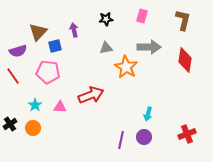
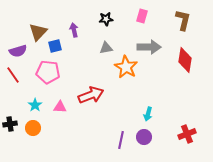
red line: moved 1 px up
black cross: rotated 24 degrees clockwise
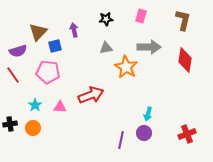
pink rectangle: moved 1 px left
purple circle: moved 4 px up
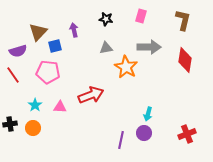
black star: rotated 16 degrees clockwise
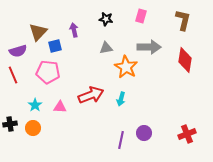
red line: rotated 12 degrees clockwise
cyan arrow: moved 27 px left, 15 px up
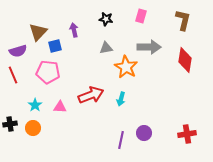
red cross: rotated 12 degrees clockwise
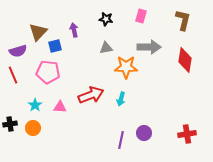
orange star: rotated 30 degrees counterclockwise
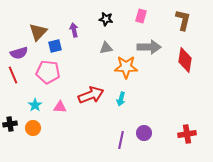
purple semicircle: moved 1 px right, 2 px down
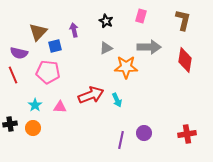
black star: moved 2 px down; rotated 16 degrees clockwise
gray triangle: rotated 16 degrees counterclockwise
purple semicircle: rotated 30 degrees clockwise
cyan arrow: moved 4 px left, 1 px down; rotated 40 degrees counterclockwise
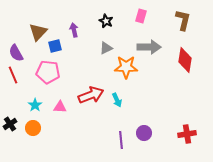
purple semicircle: moved 3 px left; rotated 48 degrees clockwise
black cross: rotated 24 degrees counterclockwise
purple line: rotated 18 degrees counterclockwise
